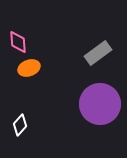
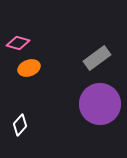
pink diamond: moved 1 px down; rotated 70 degrees counterclockwise
gray rectangle: moved 1 px left, 5 px down
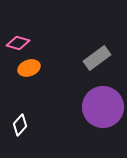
purple circle: moved 3 px right, 3 px down
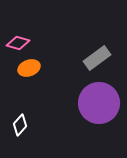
purple circle: moved 4 px left, 4 px up
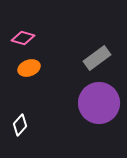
pink diamond: moved 5 px right, 5 px up
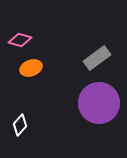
pink diamond: moved 3 px left, 2 px down
orange ellipse: moved 2 px right
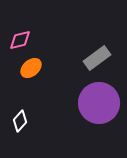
pink diamond: rotated 30 degrees counterclockwise
orange ellipse: rotated 20 degrees counterclockwise
white diamond: moved 4 px up
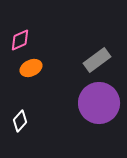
pink diamond: rotated 10 degrees counterclockwise
gray rectangle: moved 2 px down
orange ellipse: rotated 15 degrees clockwise
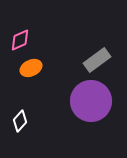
purple circle: moved 8 px left, 2 px up
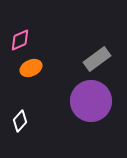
gray rectangle: moved 1 px up
